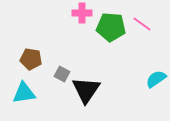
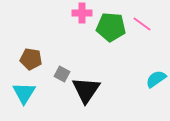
cyan triangle: rotated 50 degrees counterclockwise
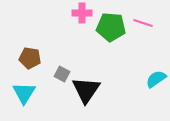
pink line: moved 1 px right, 1 px up; rotated 18 degrees counterclockwise
brown pentagon: moved 1 px left, 1 px up
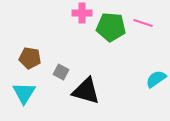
gray square: moved 1 px left, 2 px up
black triangle: moved 1 px down; rotated 48 degrees counterclockwise
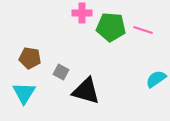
pink line: moved 7 px down
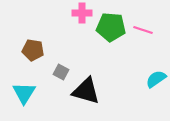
brown pentagon: moved 3 px right, 8 px up
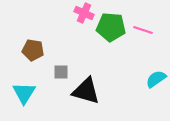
pink cross: moved 2 px right; rotated 24 degrees clockwise
gray square: rotated 28 degrees counterclockwise
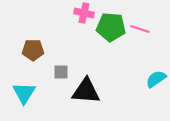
pink cross: rotated 12 degrees counterclockwise
pink line: moved 3 px left, 1 px up
brown pentagon: rotated 10 degrees counterclockwise
black triangle: rotated 12 degrees counterclockwise
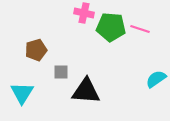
brown pentagon: moved 3 px right; rotated 15 degrees counterclockwise
cyan triangle: moved 2 px left
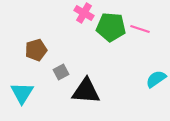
pink cross: rotated 18 degrees clockwise
gray square: rotated 28 degrees counterclockwise
